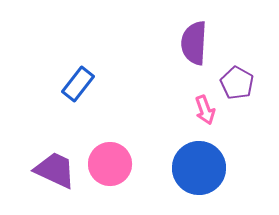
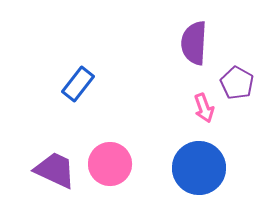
pink arrow: moved 1 px left, 2 px up
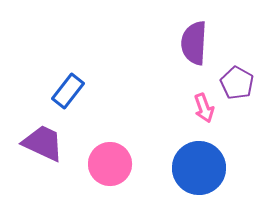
blue rectangle: moved 10 px left, 7 px down
purple trapezoid: moved 12 px left, 27 px up
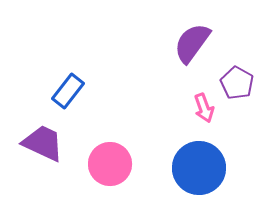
purple semicircle: moved 2 px left; rotated 33 degrees clockwise
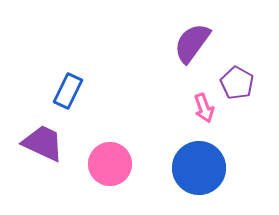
blue rectangle: rotated 12 degrees counterclockwise
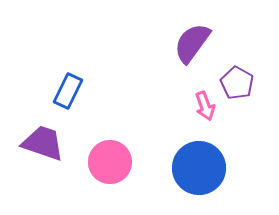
pink arrow: moved 1 px right, 2 px up
purple trapezoid: rotated 6 degrees counterclockwise
pink circle: moved 2 px up
